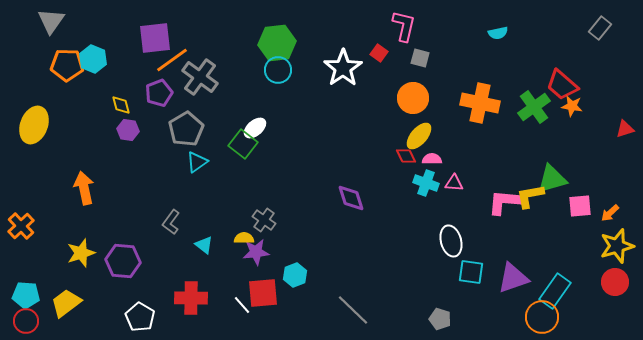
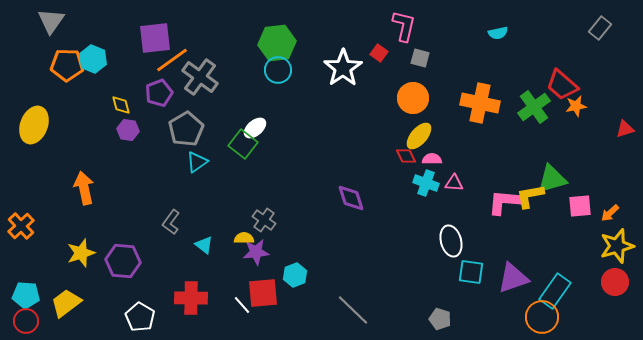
orange star at (572, 106): moved 4 px right; rotated 20 degrees counterclockwise
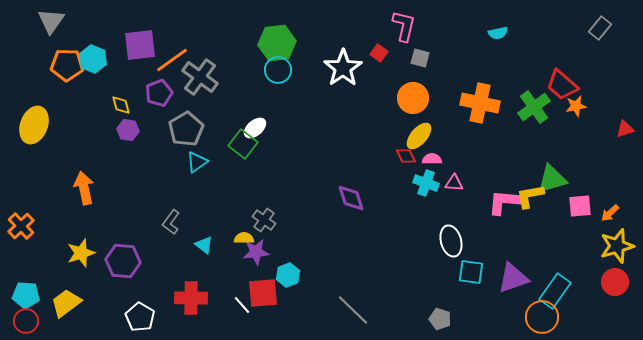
purple square at (155, 38): moved 15 px left, 7 px down
cyan hexagon at (295, 275): moved 7 px left
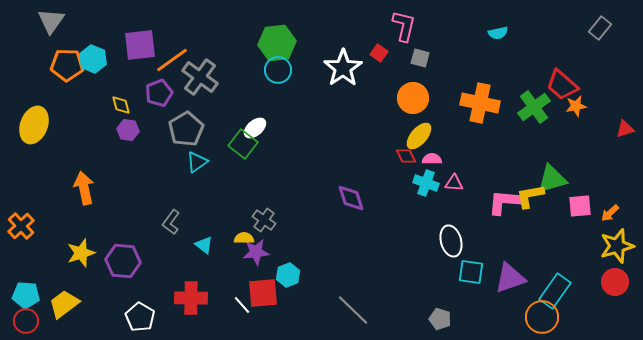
purple triangle at (513, 278): moved 3 px left
yellow trapezoid at (66, 303): moved 2 px left, 1 px down
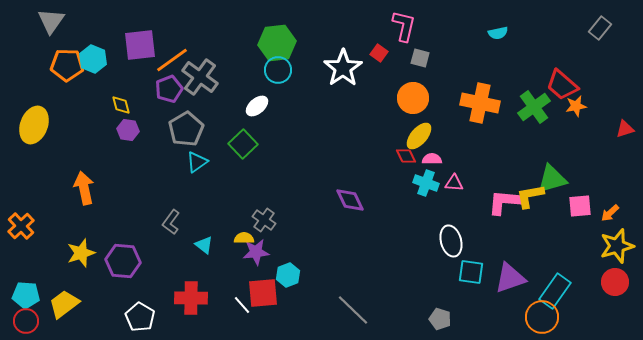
purple pentagon at (159, 93): moved 10 px right, 4 px up
white ellipse at (255, 128): moved 2 px right, 22 px up
green square at (243, 144): rotated 8 degrees clockwise
purple diamond at (351, 198): moved 1 px left, 2 px down; rotated 8 degrees counterclockwise
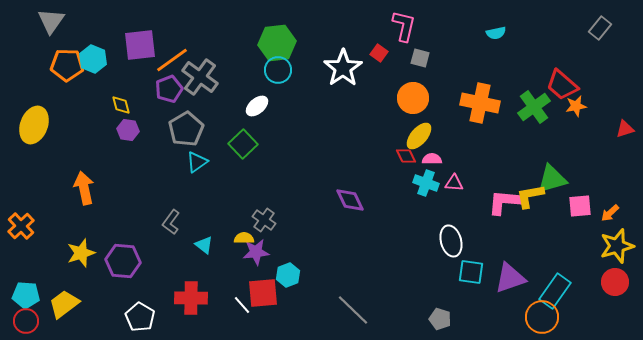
cyan semicircle at (498, 33): moved 2 px left
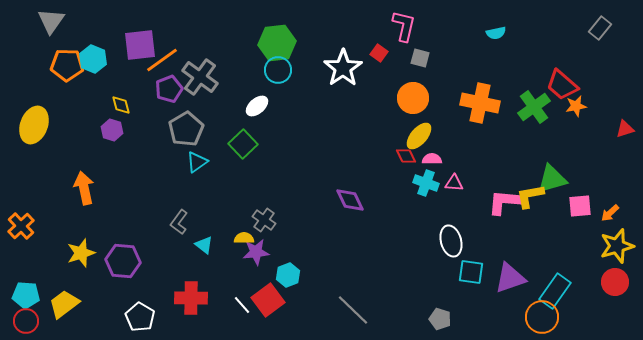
orange line at (172, 60): moved 10 px left
purple hexagon at (128, 130): moved 16 px left; rotated 10 degrees clockwise
gray L-shape at (171, 222): moved 8 px right
red square at (263, 293): moved 5 px right, 7 px down; rotated 32 degrees counterclockwise
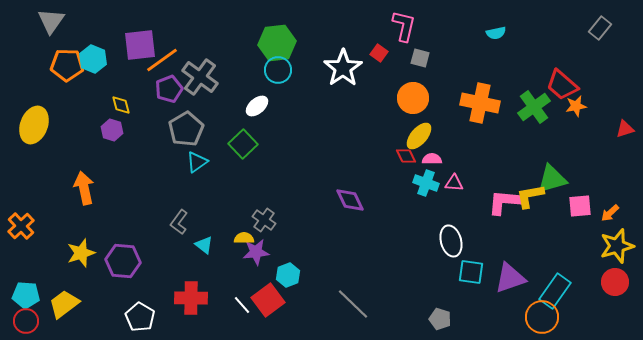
gray line at (353, 310): moved 6 px up
